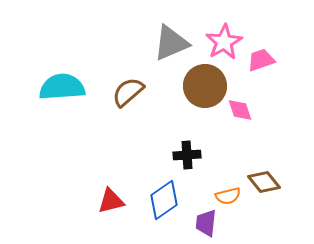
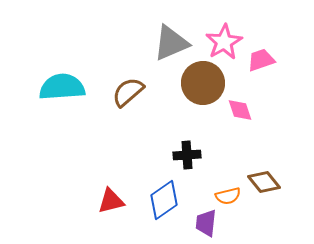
brown circle: moved 2 px left, 3 px up
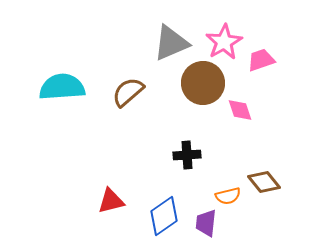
blue diamond: moved 16 px down
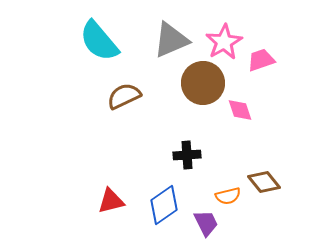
gray triangle: moved 3 px up
cyan semicircle: moved 37 px right, 46 px up; rotated 126 degrees counterclockwise
brown semicircle: moved 4 px left, 4 px down; rotated 16 degrees clockwise
blue diamond: moved 11 px up
purple trapezoid: rotated 148 degrees clockwise
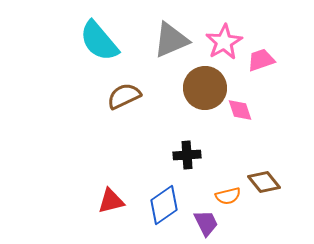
brown circle: moved 2 px right, 5 px down
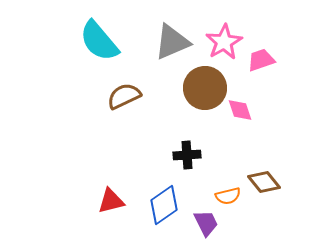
gray triangle: moved 1 px right, 2 px down
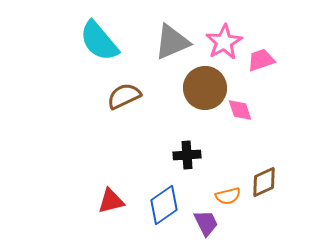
brown diamond: rotated 76 degrees counterclockwise
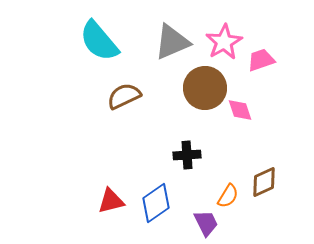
orange semicircle: rotated 45 degrees counterclockwise
blue diamond: moved 8 px left, 2 px up
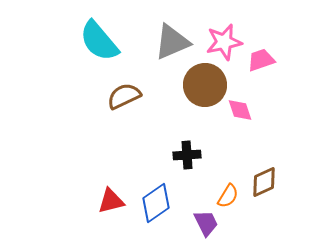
pink star: rotated 18 degrees clockwise
brown circle: moved 3 px up
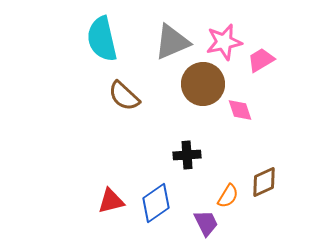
cyan semicircle: moved 3 px right, 2 px up; rotated 27 degrees clockwise
pink trapezoid: rotated 12 degrees counterclockwise
brown circle: moved 2 px left, 1 px up
brown semicircle: rotated 112 degrees counterclockwise
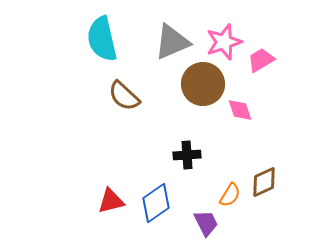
pink star: rotated 6 degrees counterclockwise
orange semicircle: moved 2 px right, 1 px up
